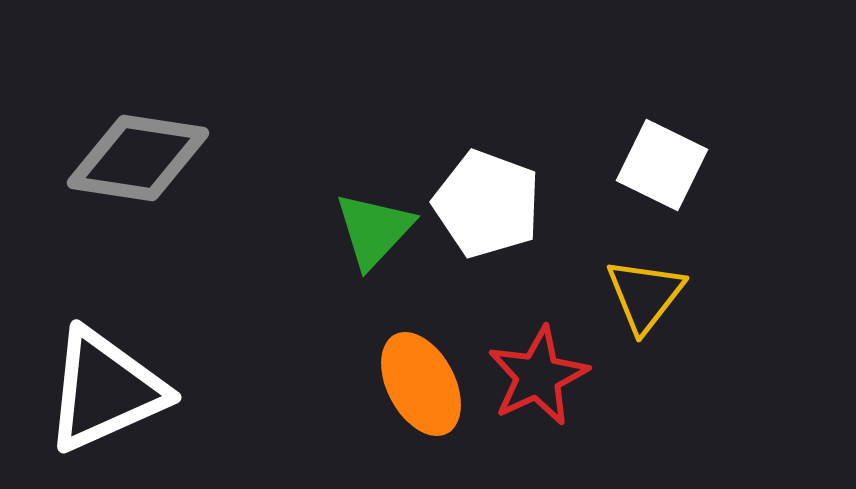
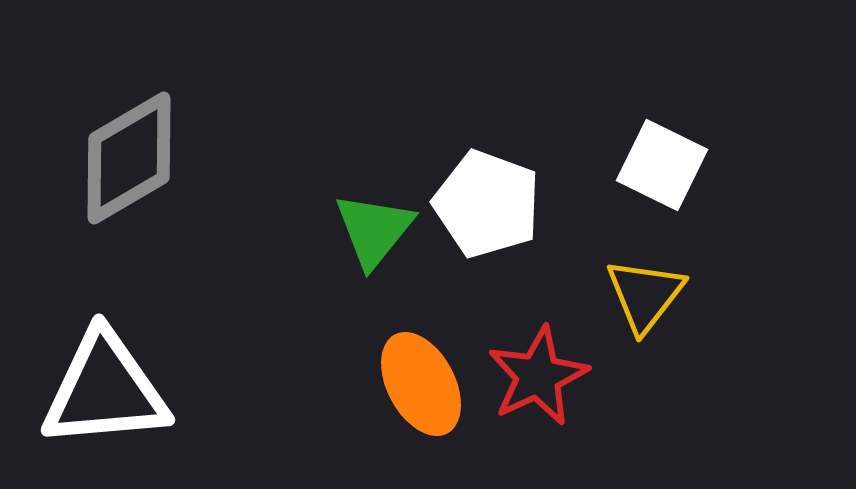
gray diamond: moved 9 px left; rotated 39 degrees counterclockwise
green triangle: rotated 4 degrees counterclockwise
white triangle: rotated 19 degrees clockwise
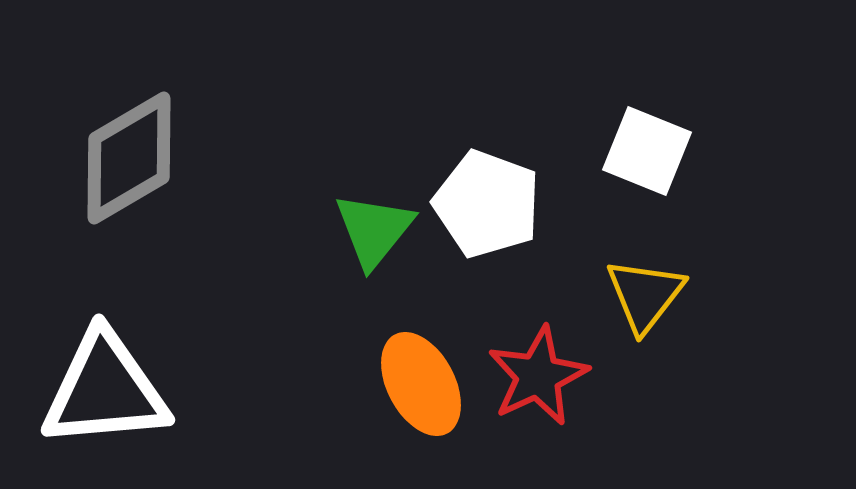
white square: moved 15 px left, 14 px up; rotated 4 degrees counterclockwise
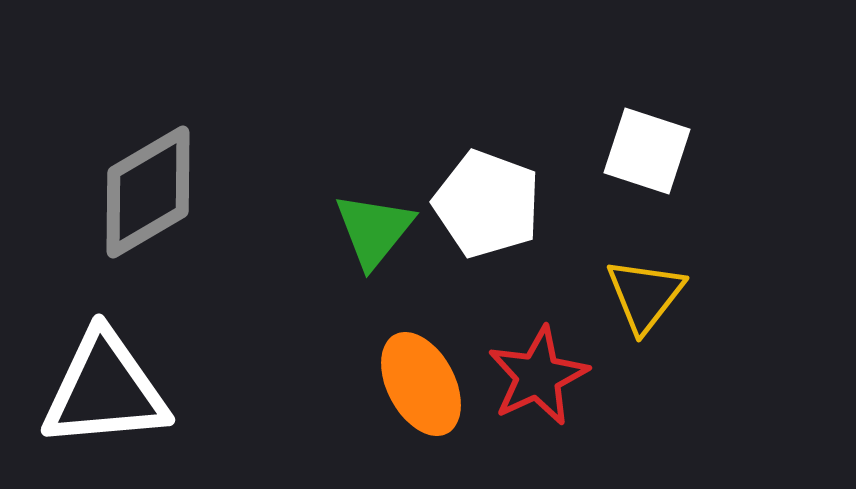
white square: rotated 4 degrees counterclockwise
gray diamond: moved 19 px right, 34 px down
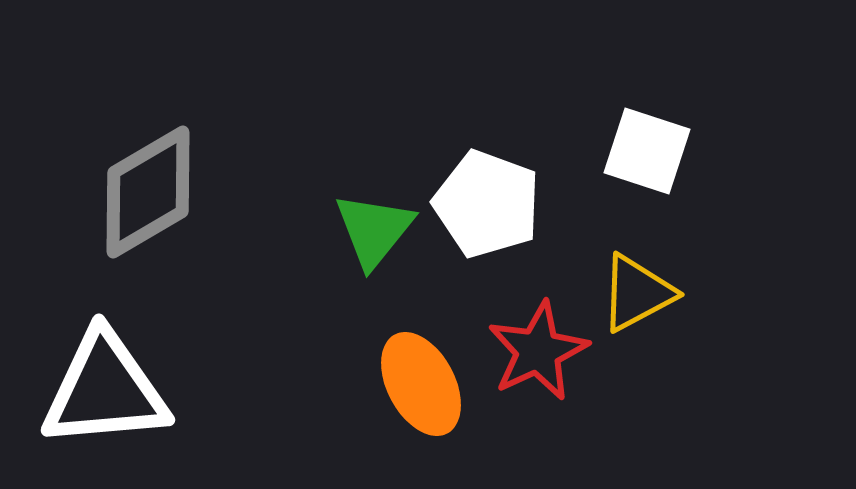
yellow triangle: moved 8 px left, 2 px up; rotated 24 degrees clockwise
red star: moved 25 px up
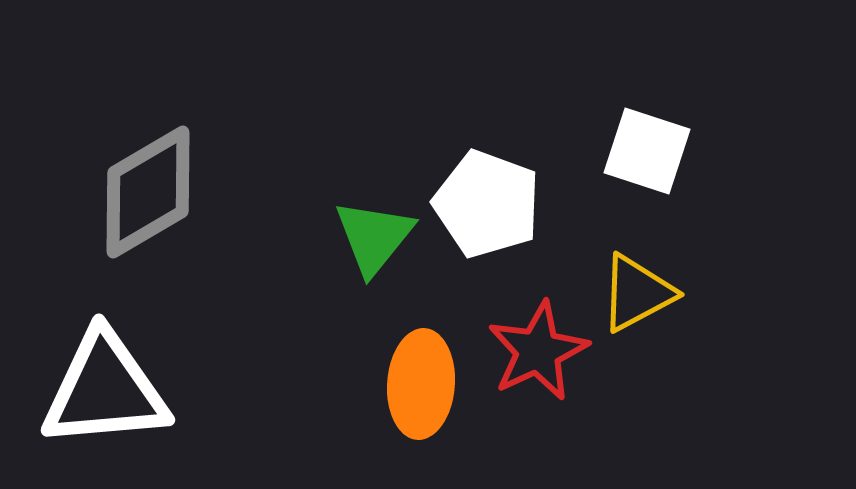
green triangle: moved 7 px down
orange ellipse: rotated 32 degrees clockwise
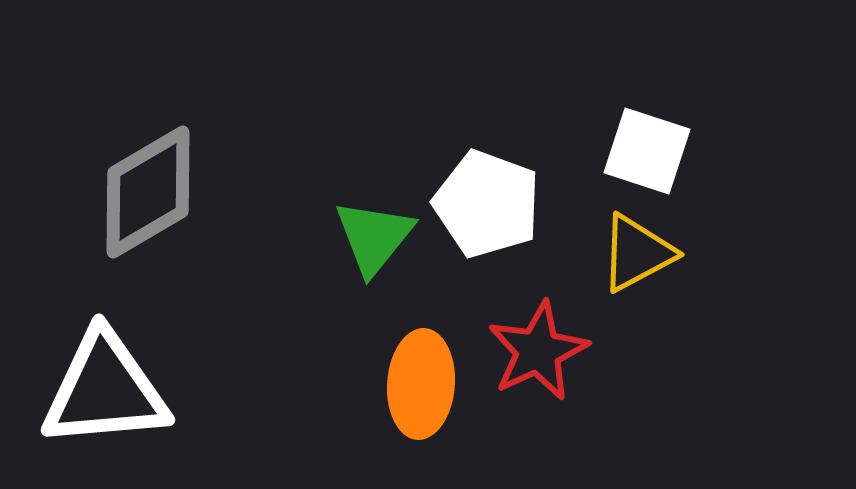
yellow triangle: moved 40 px up
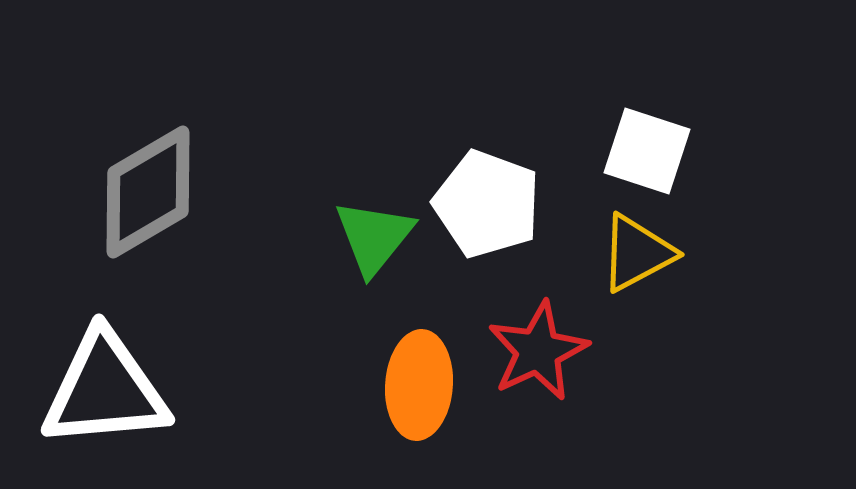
orange ellipse: moved 2 px left, 1 px down
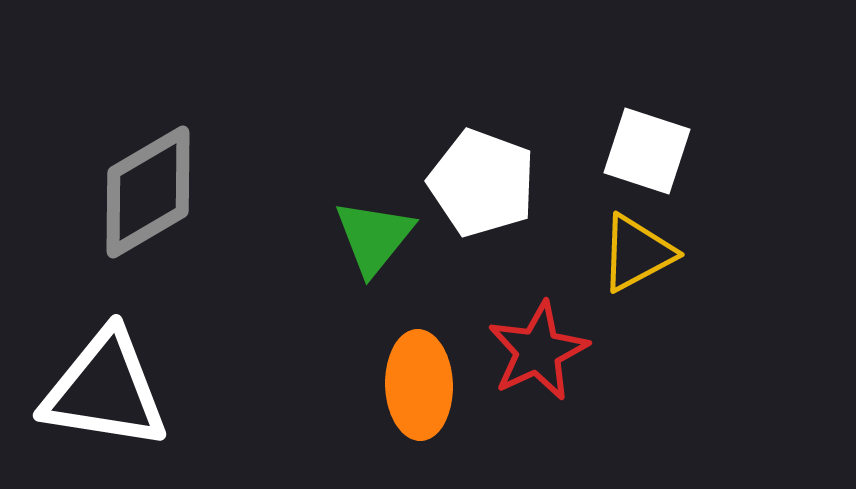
white pentagon: moved 5 px left, 21 px up
orange ellipse: rotated 6 degrees counterclockwise
white triangle: rotated 14 degrees clockwise
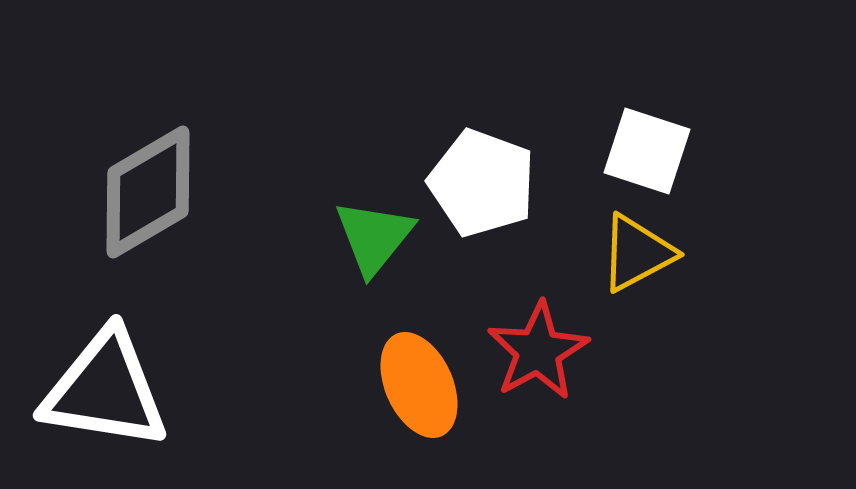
red star: rotated 4 degrees counterclockwise
orange ellipse: rotated 22 degrees counterclockwise
